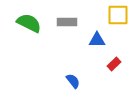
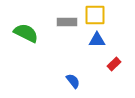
yellow square: moved 23 px left
green semicircle: moved 3 px left, 10 px down
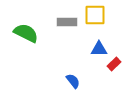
blue triangle: moved 2 px right, 9 px down
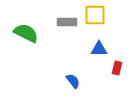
red rectangle: moved 3 px right, 4 px down; rotated 32 degrees counterclockwise
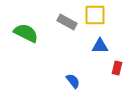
gray rectangle: rotated 30 degrees clockwise
blue triangle: moved 1 px right, 3 px up
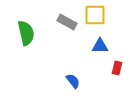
green semicircle: rotated 50 degrees clockwise
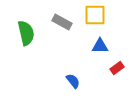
gray rectangle: moved 5 px left
red rectangle: rotated 40 degrees clockwise
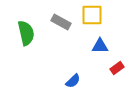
yellow square: moved 3 px left
gray rectangle: moved 1 px left
blue semicircle: rotated 84 degrees clockwise
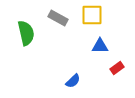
gray rectangle: moved 3 px left, 4 px up
